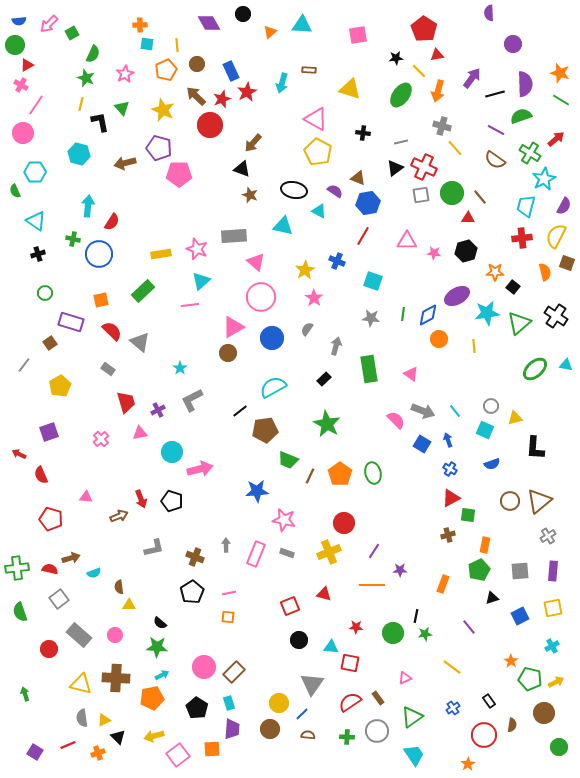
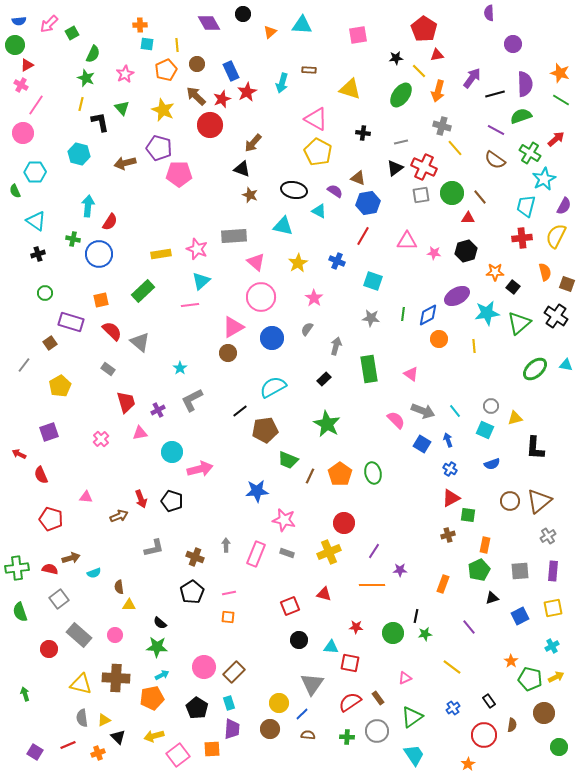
red semicircle at (112, 222): moved 2 px left
brown square at (567, 263): moved 21 px down
yellow star at (305, 270): moved 7 px left, 7 px up
yellow arrow at (556, 682): moved 5 px up
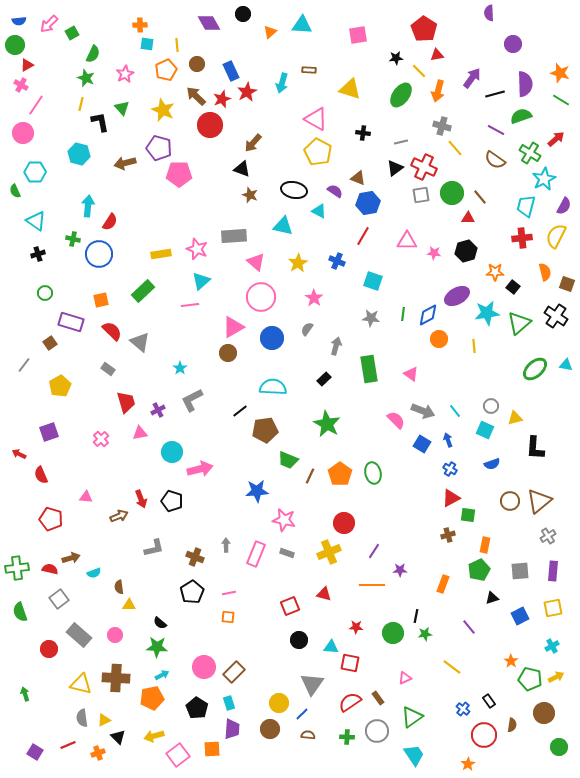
cyan semicircle at (273, 387): rotated 32 degrees clockwise
blue cross at (453, 708): moved 10 px right, 1 px down; rotated 16 degrees counterclockwise
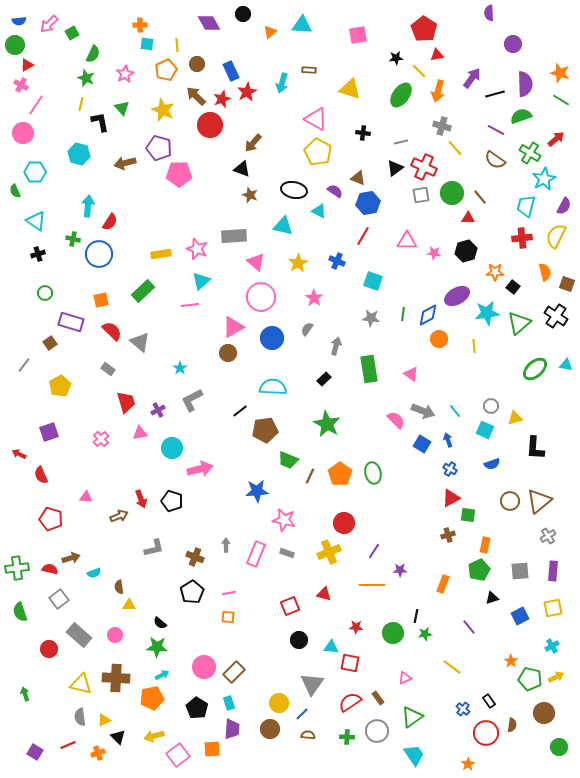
cyan circle at (172, 452): moved 4 px up
gray semicircle at (82, 718): moved 2 px left, 1 px up
red circle at (484, 735): moved 2 px right, 2 px up
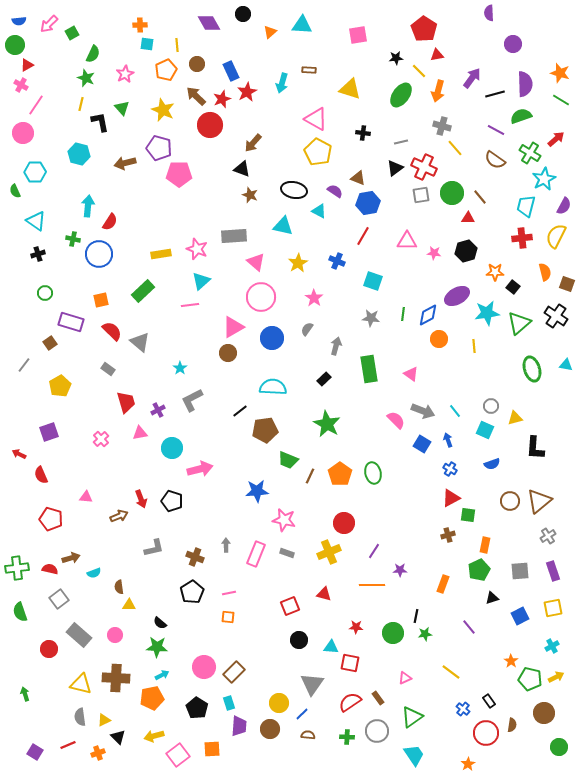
green ellipse at (535, 369): moved 3 px left; rotated 65 degrees counterclockwise
purple rectangle at (553, 571): rotated 24 degrees counterclockwise
yellow line at (452, 667): moved 1 px left, 5 px down
purple trapezoid at (232, 729): moved 7 px right, 3 px up
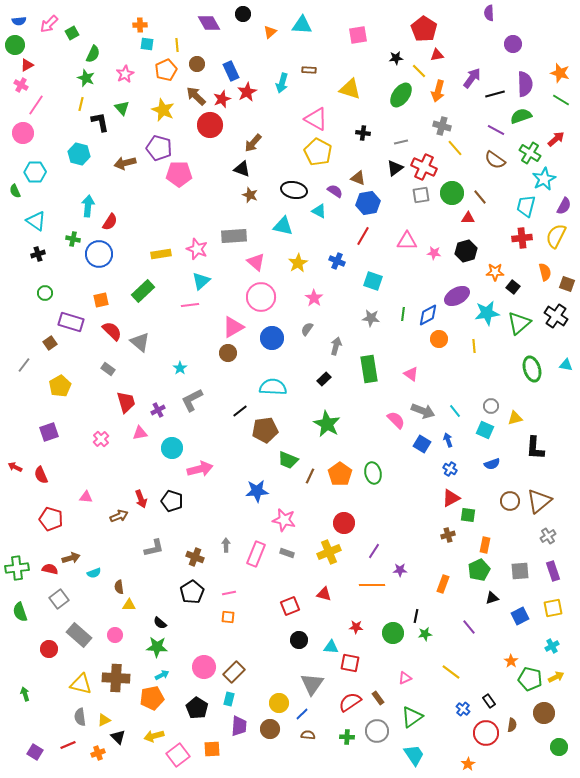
red arrow at (19, 454): moved 4 px left, 13 px down
cyan rectangle at (229, 703): moved 4 px up; rotated 32 degrees clockwise
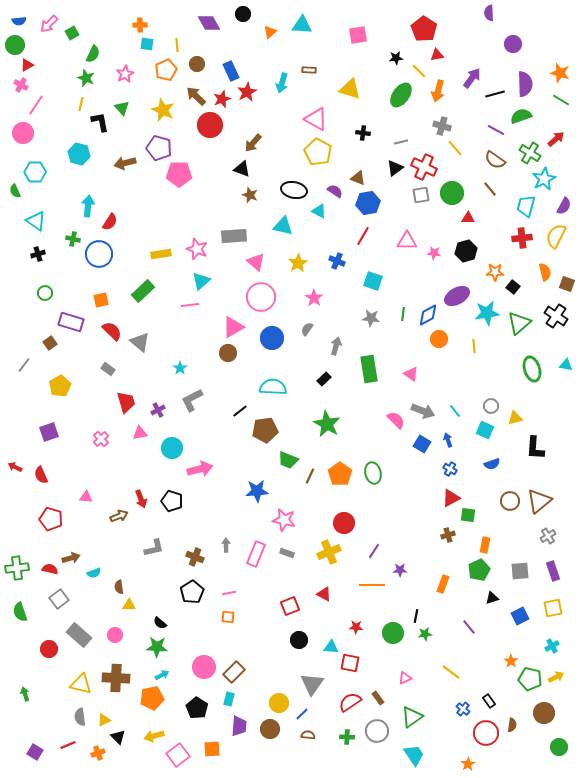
brown line at (480, 197): moved 10 px right, 8 px up
red triangle at (324, 594): rotated 14 degrees clockwise
